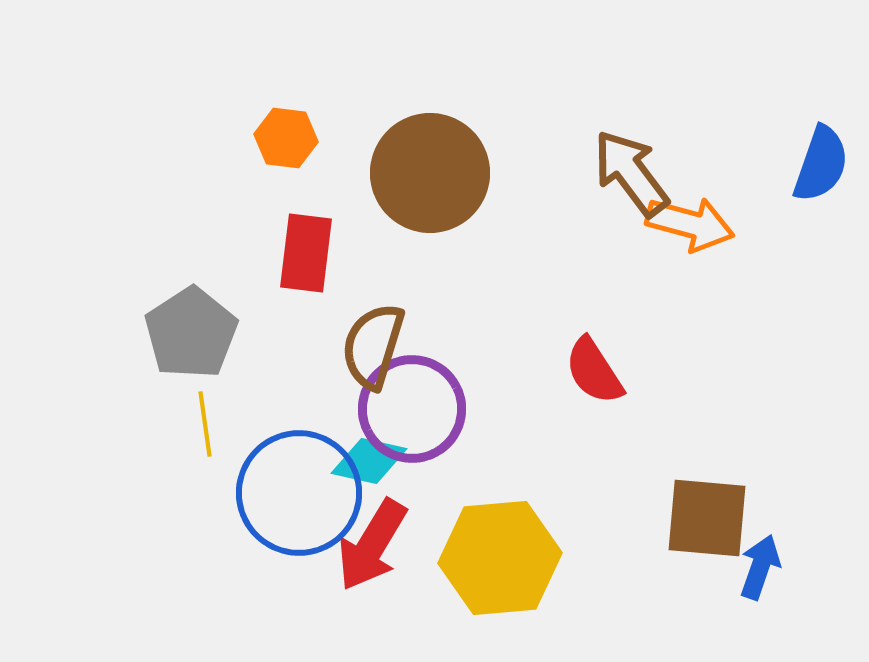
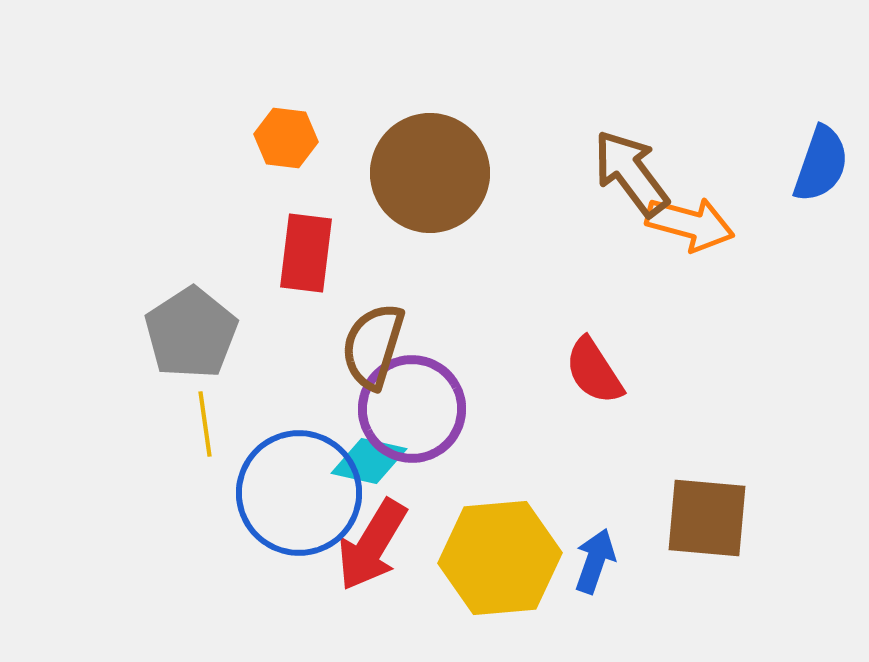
blue arrow: moved 165 px left, 6 px up
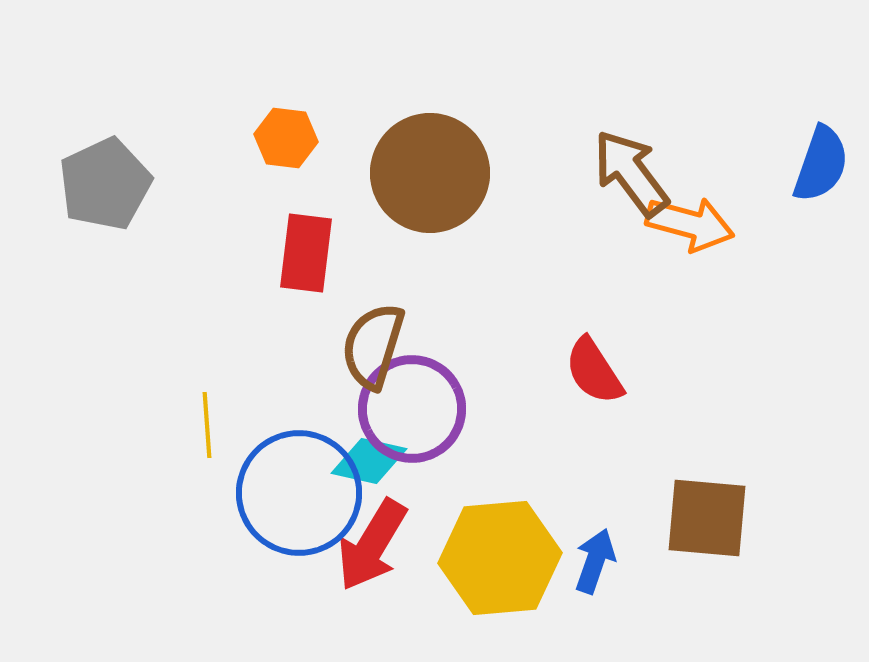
gray pentagon: moved 86 px left, 149 px up; rotated 8 degrees clockwise
yellow line: moved 2 px right, 1 px down; rotated 4 degrees clockwise
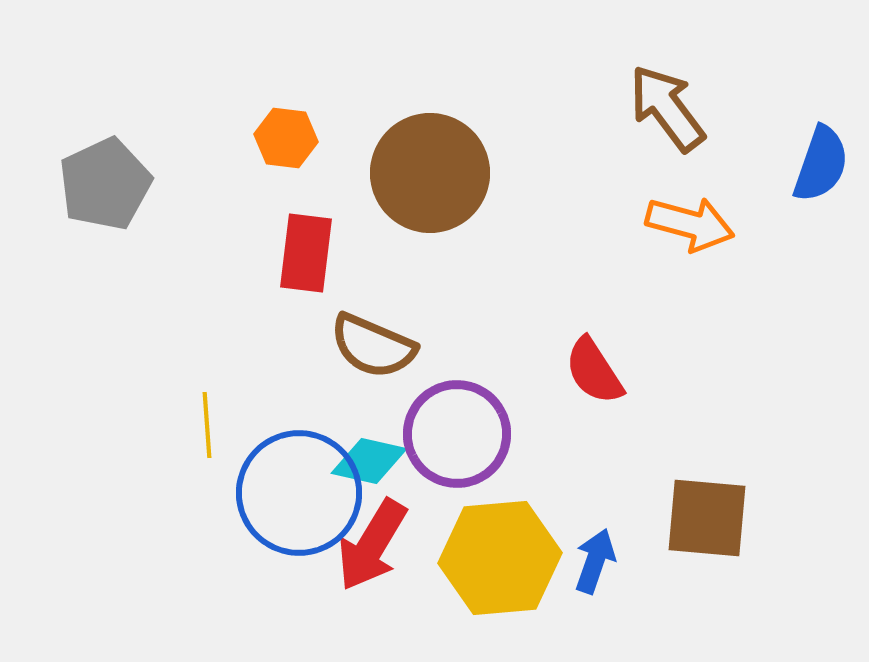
brown arrow: moved 36 px right, 65 px up
brown semicircle: rotated 84 degrees counterclockwise
purple circle: moved 45 px right, 25 px down
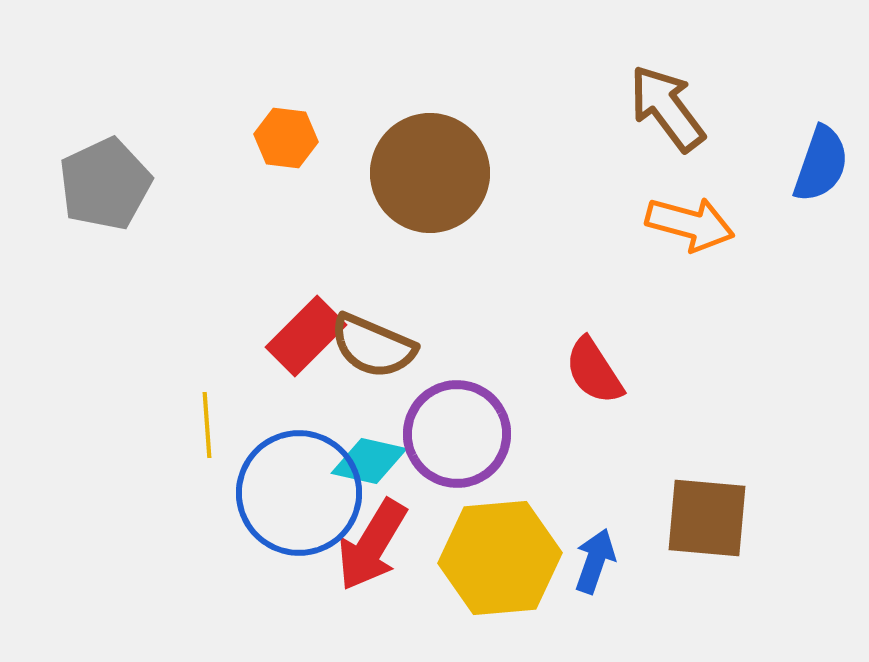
red rectangle: moved 83 px down; rotated 38 degrees clockwise
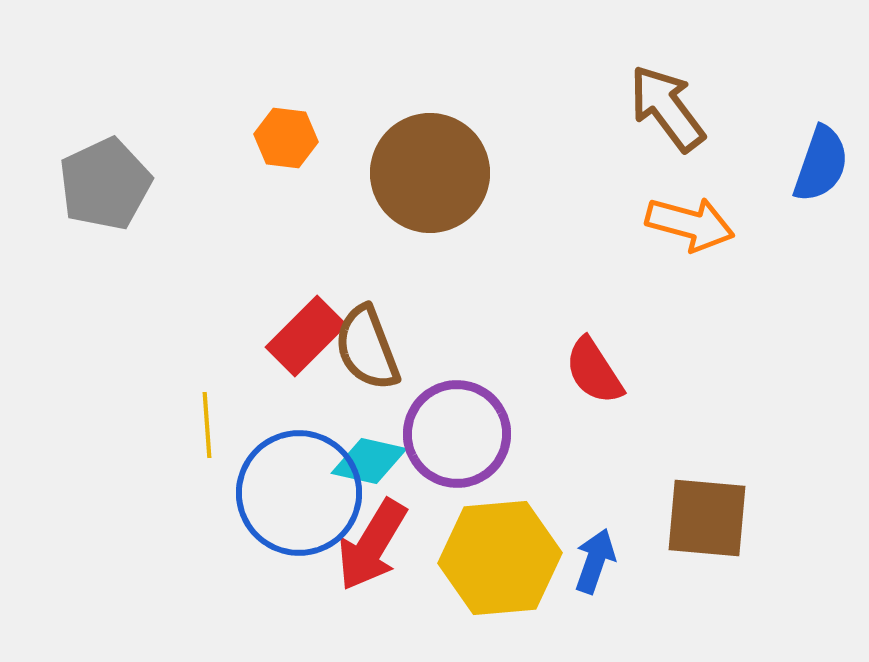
brown semicircle: moved 6 px left, 2 px down; rotated 46 degrees clockwise
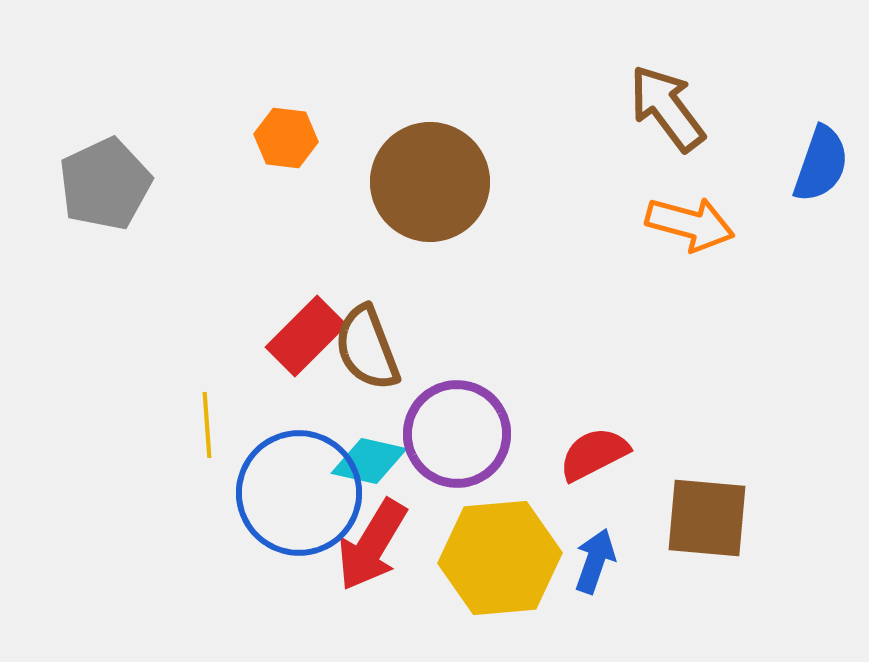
brown circle: moved 9 px down
red semicircle: moved 83 px down; rotated 96 degrees clockwise
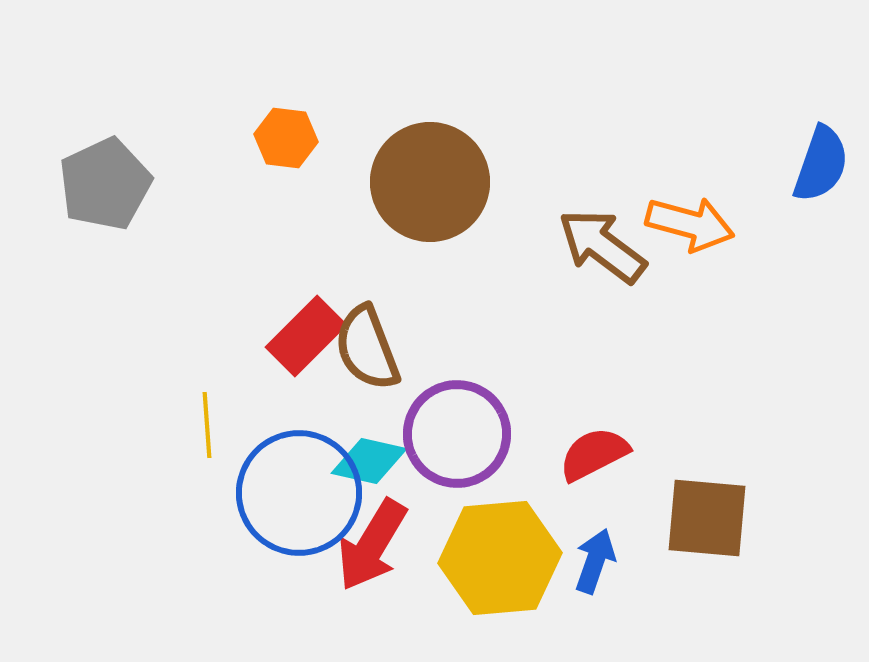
brown arrow: moved 65 px left, 138 px down; rotated 16 degrees counterclockwise
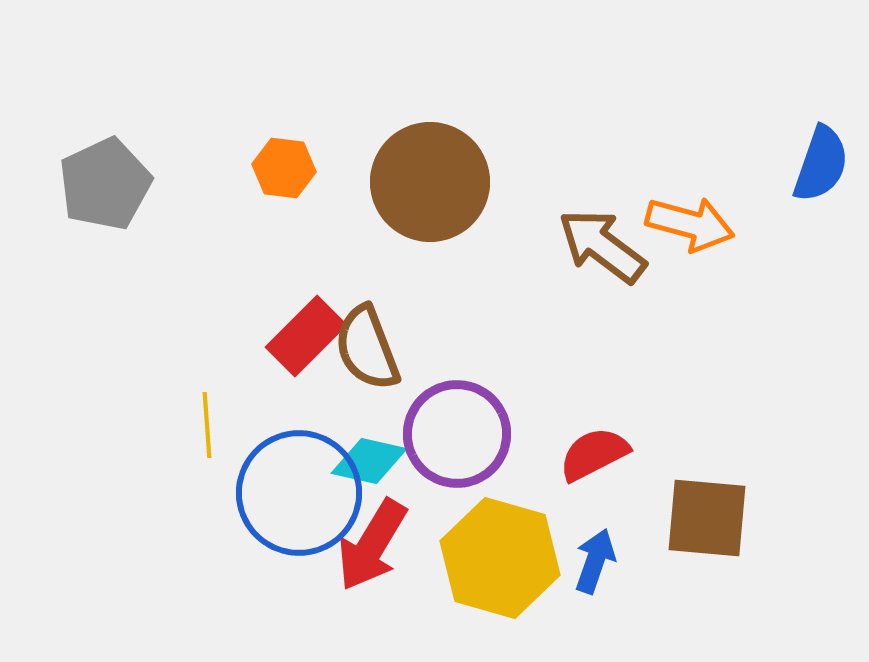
orange hexagon: moved 2 px left, 30 px down
yellow hexagon: rotated 21 degrees clockwise
